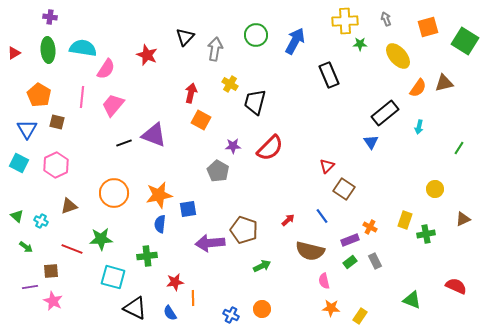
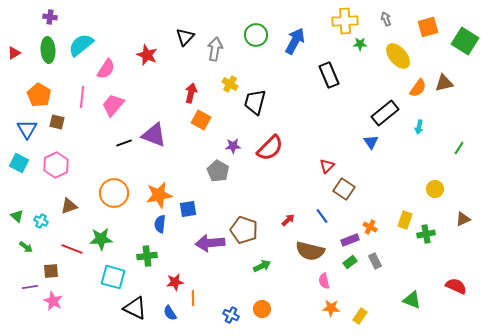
cyan semicircle at (83, 48): moved 2 px left, 3 px up; rotated 48 degrees counterclockwise
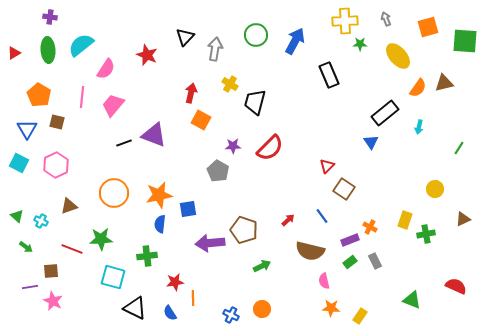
green square at (465, 41): rotated 28 degrees counterclockwise
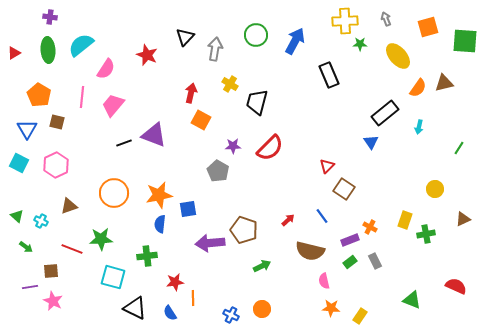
black trapezoid at (255, 102): moved 2 px right
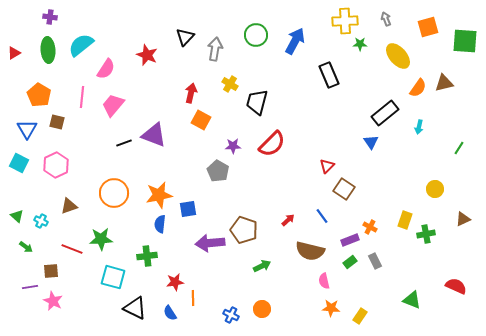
red semicircle at (270, 148): moved 2 px right, 4 px up
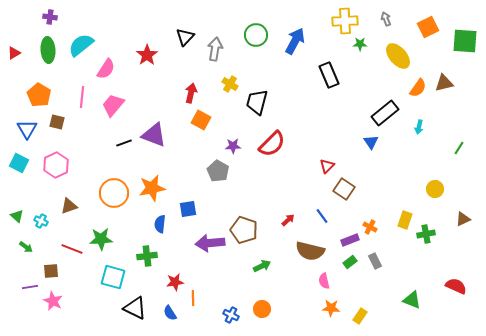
orange square at (428, 27): rotated 10 degrees counterclockwise
red star at (147, 55): rotated 15 degrees clockwise
orange star at (159, 195): moved 7 px left, 7 px up
